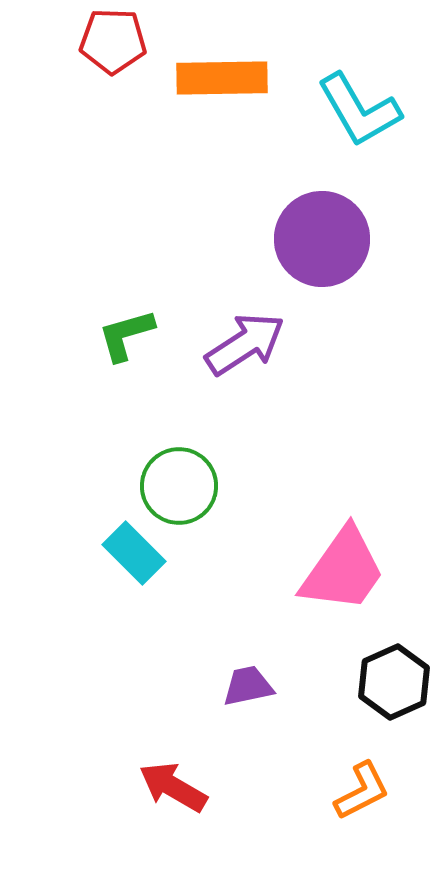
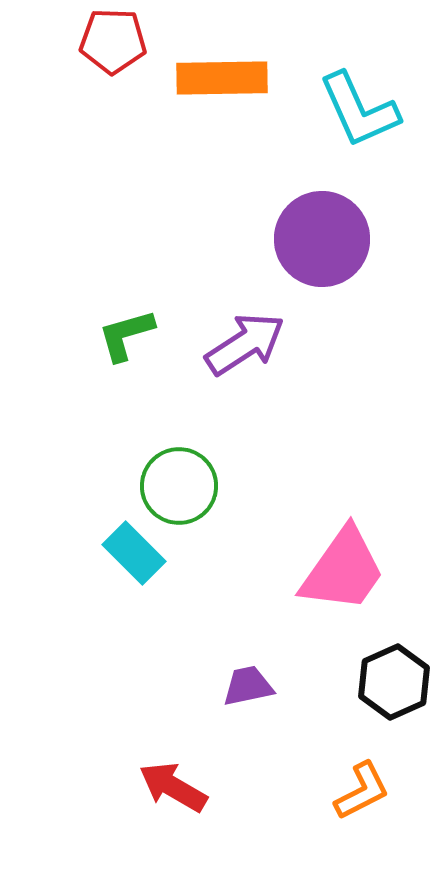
cyan L-shape: rotated 6 degrees clockwise
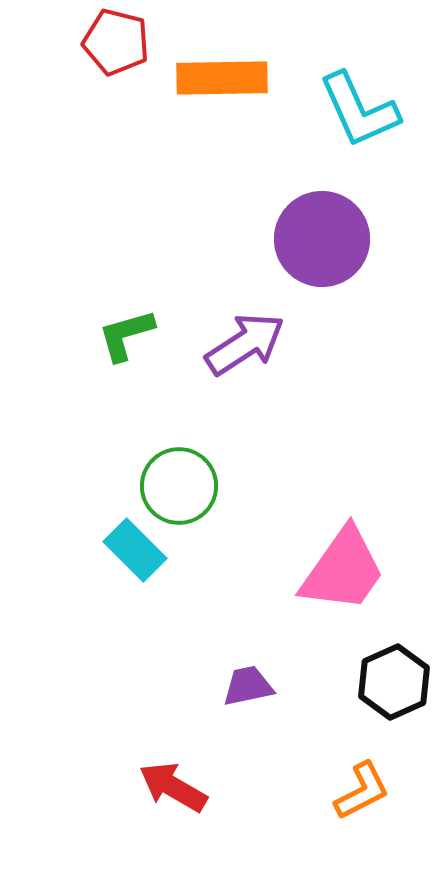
red pentagon: moved 3 px right, 1 px down; rotated 12 degrees clockwise
cyan rectangle: moved 1 px right, 3 px up
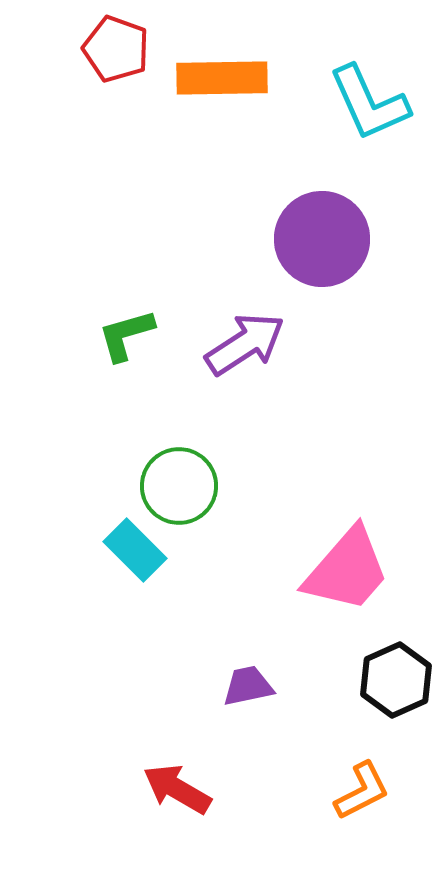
red pentagon: moved 7 px down; rotated 6 degrees clockwise
cyan L-shape: moved 10 px right, 7 px up
pink trapezoid: moved 4 px right; rotated 6 degrees clockwise
black hexagon: moved 2 px right, 2 px up
red arrow: moved 4 px right, 2 px down
